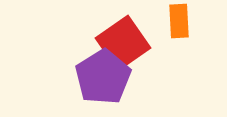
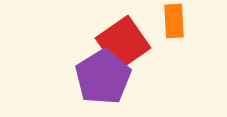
orange rectangle: moved 5 px left
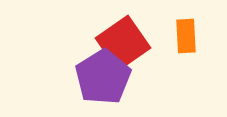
orange rectangle: moved 12 px right, 15 px down
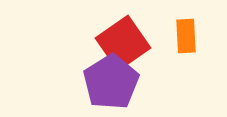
purple pentagon: moved 8 px right, 5 px down
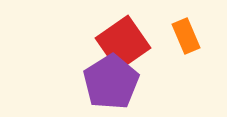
orange rectangle: rotated 20 degrees counterclockwise
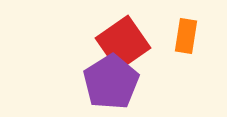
orange rectangle: rotated 32 degrees clockwise
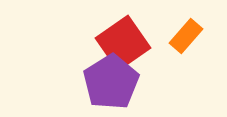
orange rectangle: rotated 32 degrees clockwise
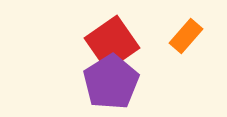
red square: moved 11 px left
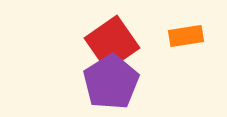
orange rectangle: rotated 40 degrees clockwise
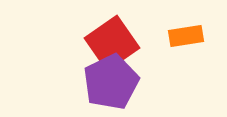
purple pentagon: rotated 6 degrees clockwise
